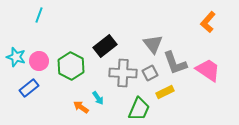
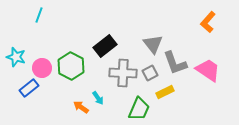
pink circle: moved 3 px right, 7 px down
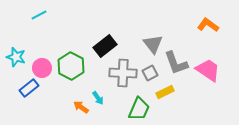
cyan line: rotated 42 degrees clockwise
orange L-shape: moved 3 px down; rotated 85 degrees clockwise
gray L-shape: moved 1 px right
